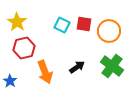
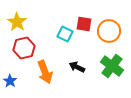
cyan square: moved 3 px right, 9 px down
black arrow: rotated 119 degrees counterclockwise
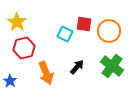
black arrow: rotated 105 degrees clockwise
orange arrow: moved 1 px right, 1 px down
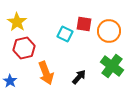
black arrow: moved 2 px right, 10 px down
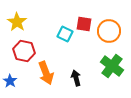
red hexagon: moved 3 px down; rotated 25 degrees clockwise
black arrow: moved 3 px left, 1 px down; rotated 56 degrees counterclockwise
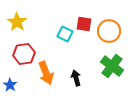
red hexagon: moved 3 px down; rotated 20 degrees counterclockwise
blue star: moved 4 px down
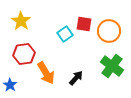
yellow star: moved 4 px right, 1 px up
cyan square: rotated 28 degrees clockwise
orange arrow: rotated 10 degrees counterclockwise
black arrow: rotated 56 degrees clockwise
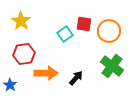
orange arrow: rotated 60 degrees counterclockwise
